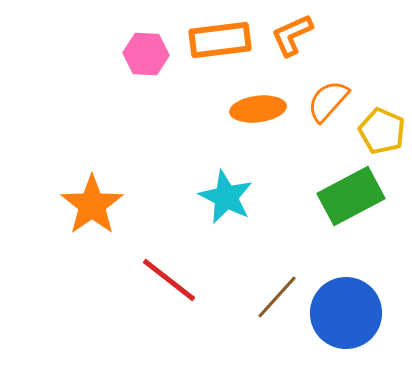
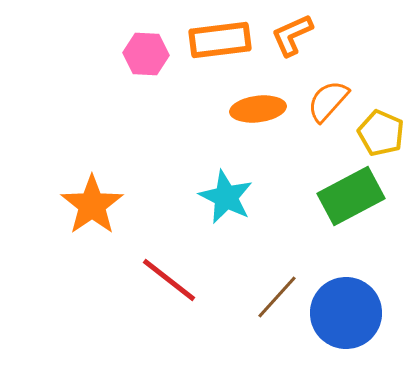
yellow pentagon: moved 1 px left, 2 px down
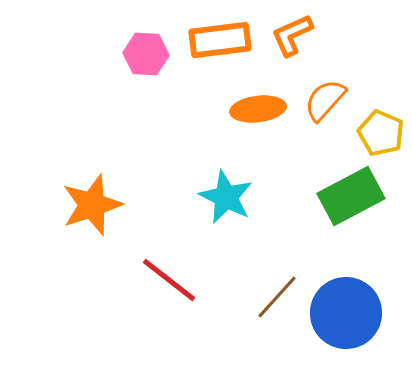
orange semicircle: moved 3 px left, 1 px up
orange star: rotated 16 degrees clockwise
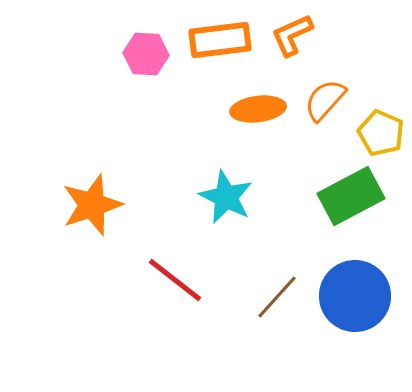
red line: moved 6 px right
blue circle: moved 9 px right, 17 px up
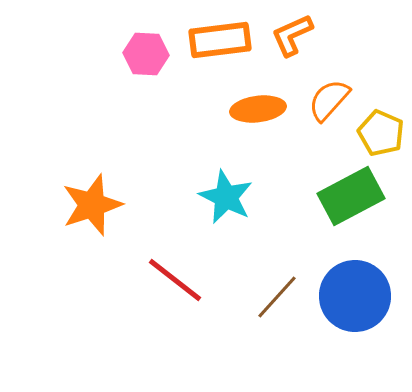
orange semicircle: moved 4 px right
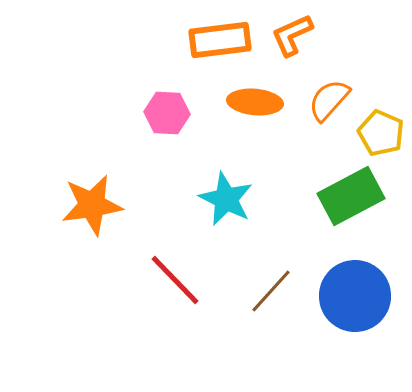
pink hexagon: moved 21 px right, 59 px down
orange ellipse: moved 3 px left, 7 px up; rotated 12 degrees clockwise
cyan star: moved 2 px down
orange star: rotated 10 degrees clockwise
red line: rotated 8 degrees clockwise
brown line: moved 6 px left, 6 px up
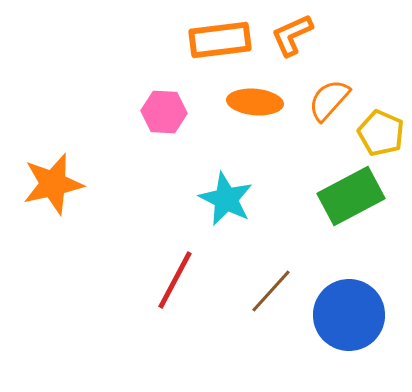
pink hexagon: moved 3 px left, 1 px up
orange star: moved 39 px left, 21 px up; rotated 4 degrees counterclockwise
red line: rotated 72 degrees clockwise
blue circle: moved 6 px left, 19 px down
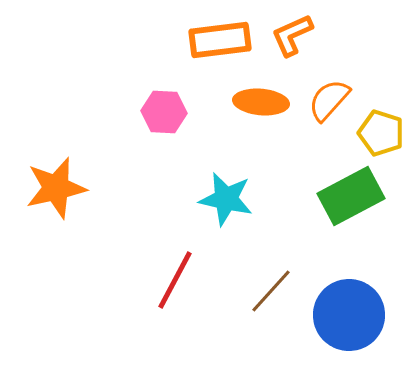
orange ellipse: moved 6 px right
yellow pentagon: rotated 6 degrees counterclockwise
orange star: moved 3 px right, 4 px down
cyan star: rotated 14 degrees counterclockwise
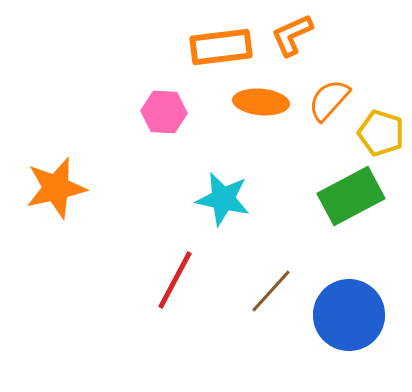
orange rectangle: moved 1 px right, 7 px down
cyan star: moved 3 px left
